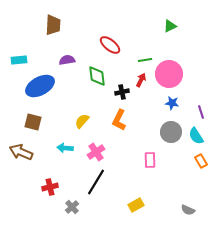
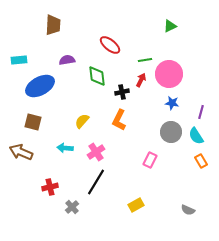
purple line: rotated 32 degrees clockwise
pink rectangle: rotated 28 degrees clockwise
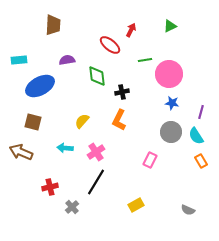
red arrow: moved 10 px left, 50 px up
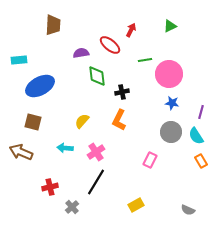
purple semicircle: moved 14 px right, 7 px up
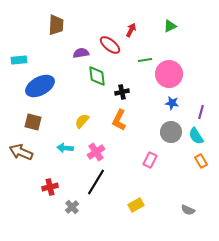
brown trapezoid: moved 3 px right
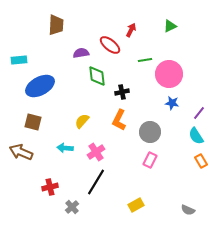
purple line: moved 2 px left, 1 px down; rotated 24 degrees clockwise
gray circle: moved 21 px left
